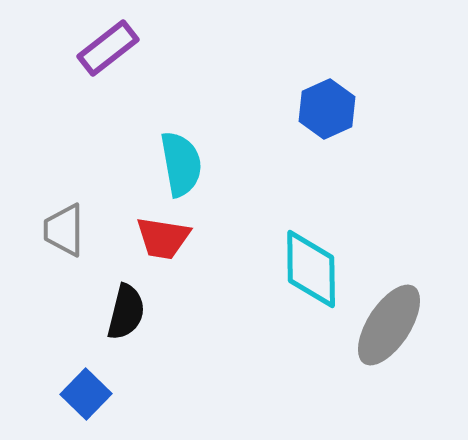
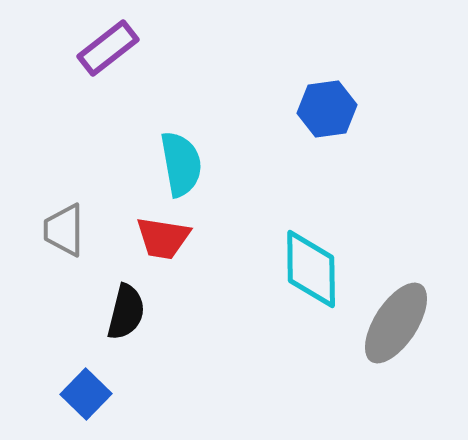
blue hexagon: rotated 16 degrees clockwise
gray ellipse: moved 7 px right, 2 px up
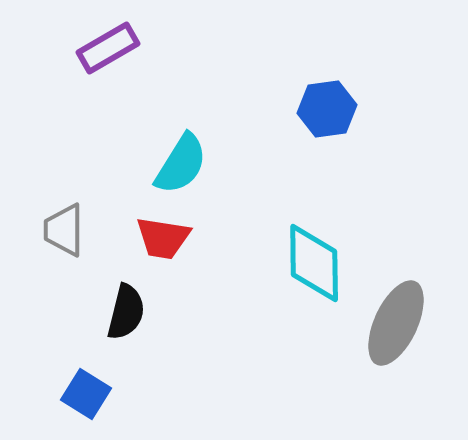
purple rectangle: rotated 8 degrees clockwise
cyan semicircle: rotated 42 degrees clockwise
cyan diamond: moved 3 px right, 6 px up
gray ellipse: rotated 8 degrees counterclockwise
blue square: rotated 12 degrees counterclockwise
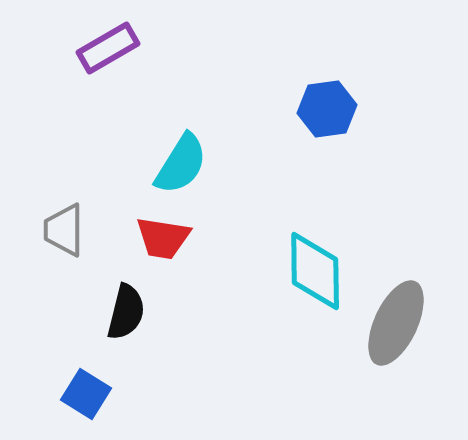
cyan diamond: moved 1 px right, 8 px down
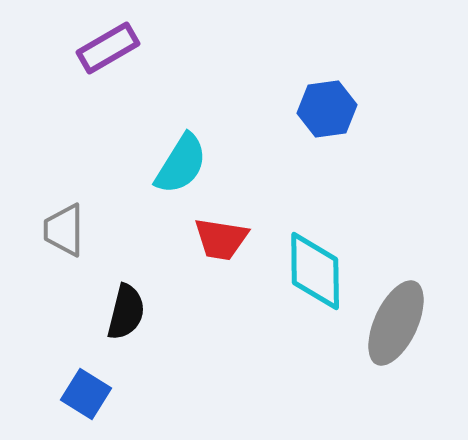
red trapezoid: moved 58 px right, 1 px down
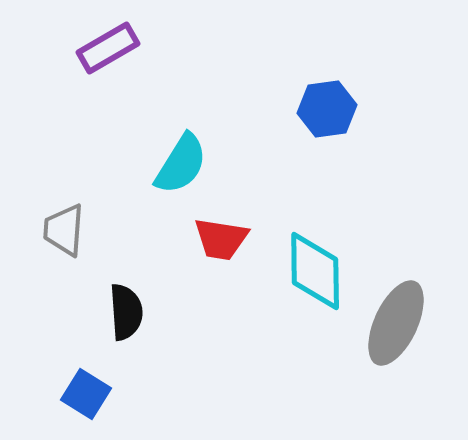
gray trapezoid: rotated 4 degrees clockwise
black semicircle: rotated 18 degrees counterclockwise
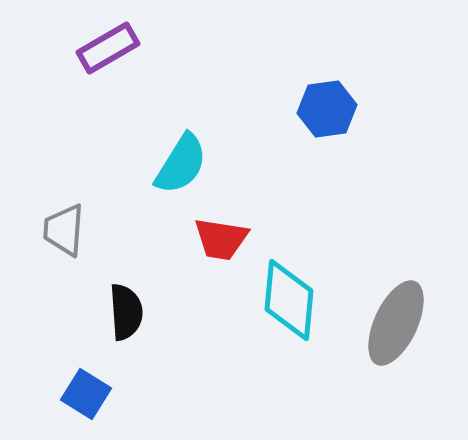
cyan diamond: moved 26 px left, 29 px down; rotated 6 degrees clockwise
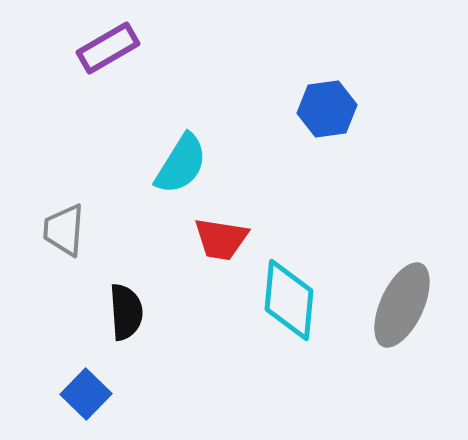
gray ellipse: moved 6 px right, 18 px up
blue square: rotated 12 degrees clockwise
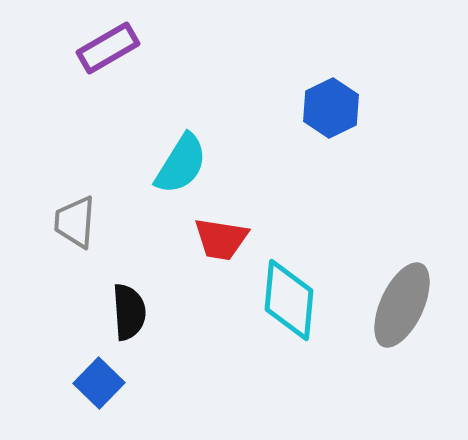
blue hexagon: moved 4 px right, 1 px up; rotated 18 degrees counterclockwise
gray trapezoid: moved 11 px right, 8 px up
black semicircle: moved 3 px right
blue square: moved 13 px right, 11 px up
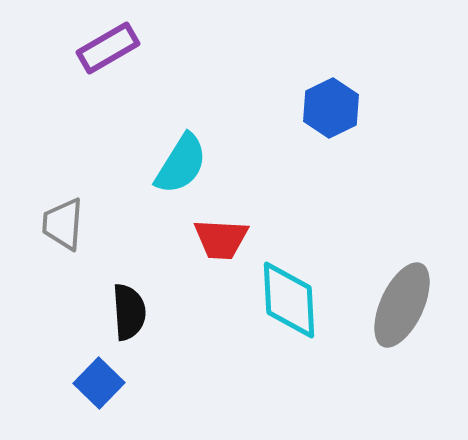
gray trapezoid: moved 12 px left, 2 px down
red trapezoid: rotated 6 degrees counterclockwise
cyan diamond: rotated 8 degrees counterclockwise
